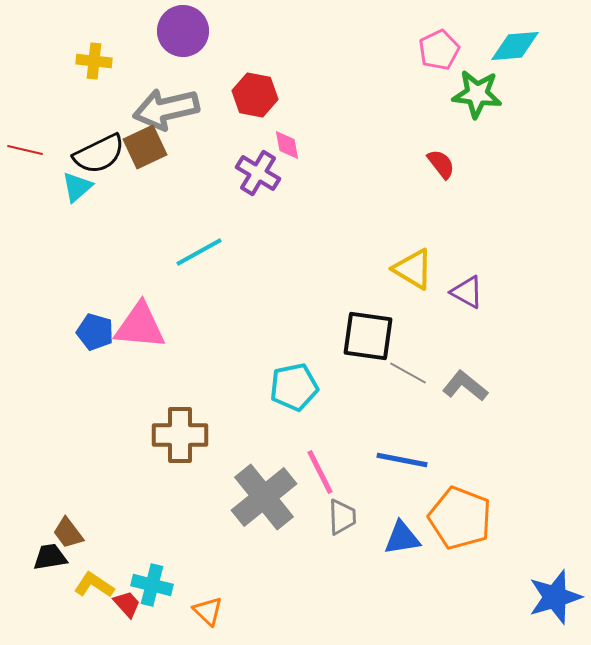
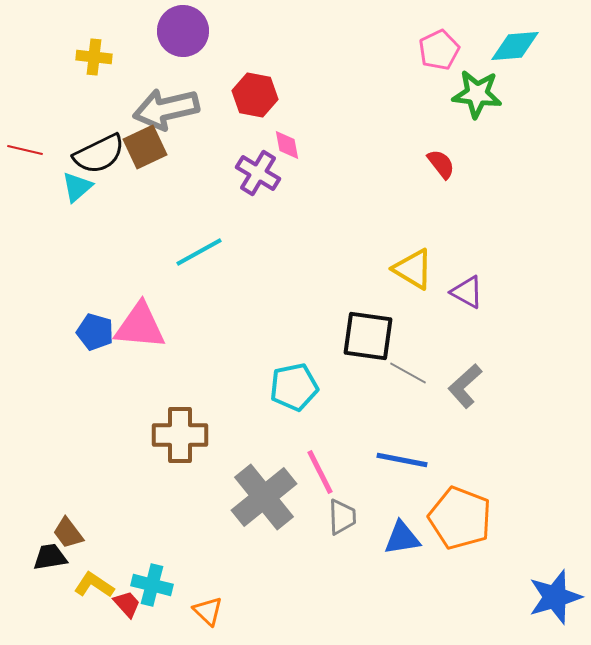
yellow cross: moved 4 px up
gray L-shape: rotated 81 degrees counterclockwise
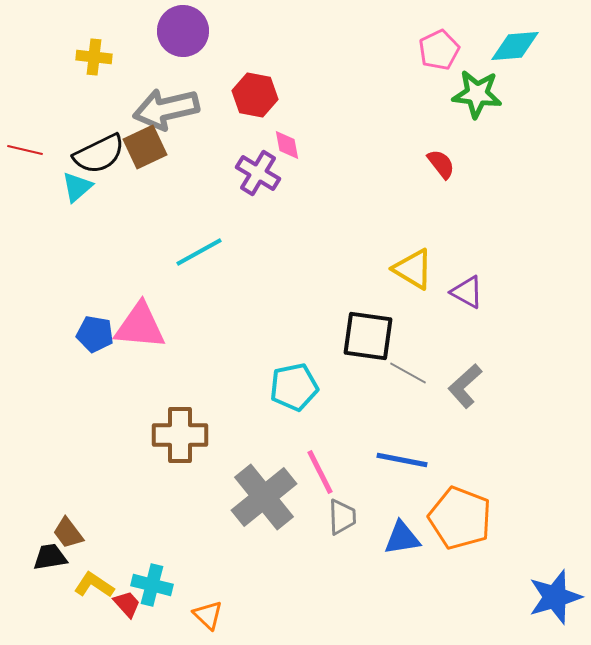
blue pentagon: moved 2 px down; rotated 6 degrees counterclockwise
orange triangle: moved 4 px down
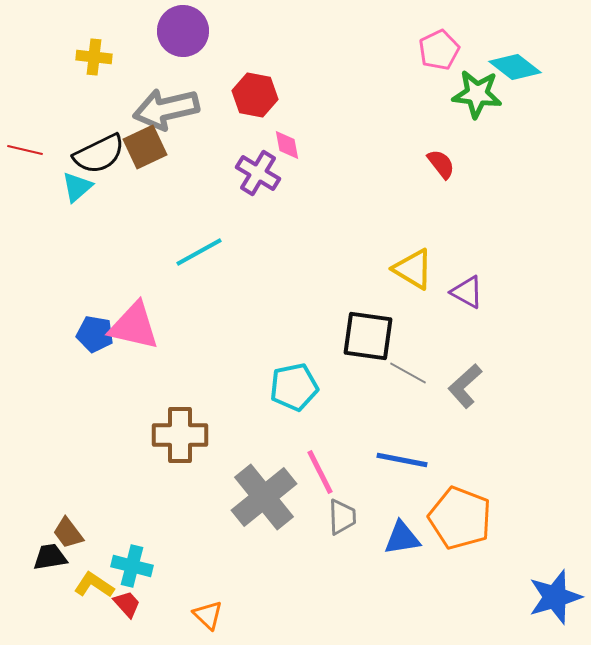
cyan diamond: moved 21 px down; rotated 42 degrees clockwise
pink triangle: moved 6 px left; rotated 8 degrees clockwise
cyan cross: moved 20 px left, 19 px up
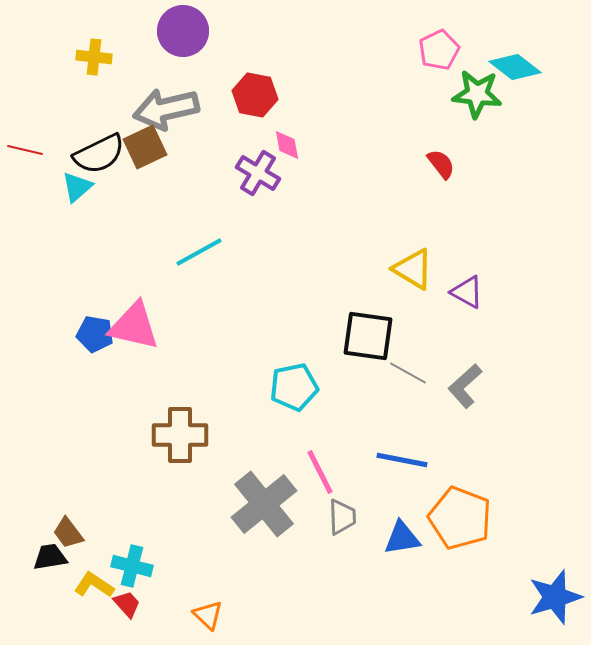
gray cross: moved 7 px down
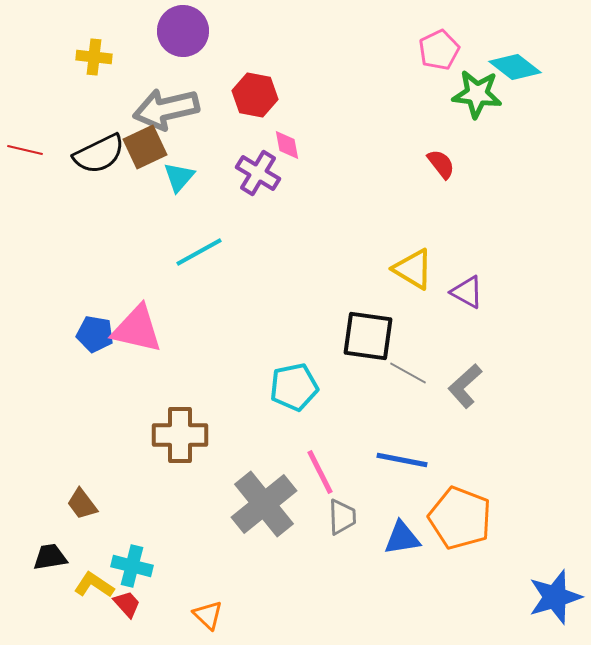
cyan triangle: moved 102 px right, 10 px up; rotated 8 degrees counterclockwise
pink triangle: moved 3 px right, 3 px down
brown trapezoid: moved 14 px right, 29 px up
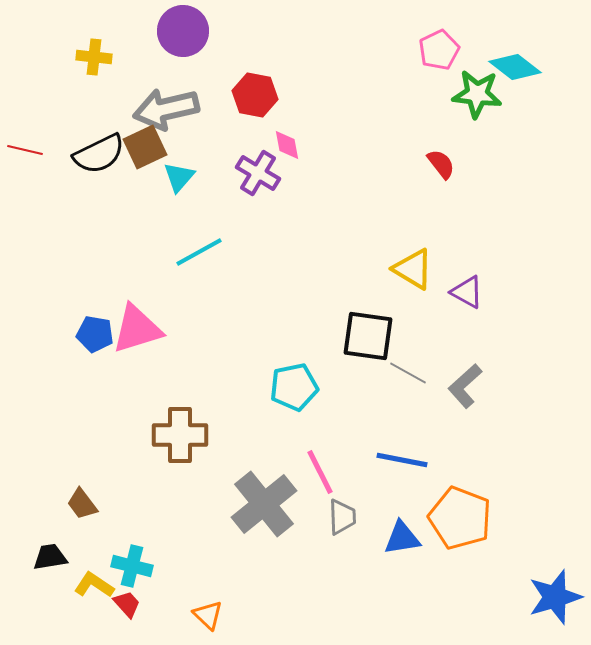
pink triangle: rotated 30 degrees counterclockwise
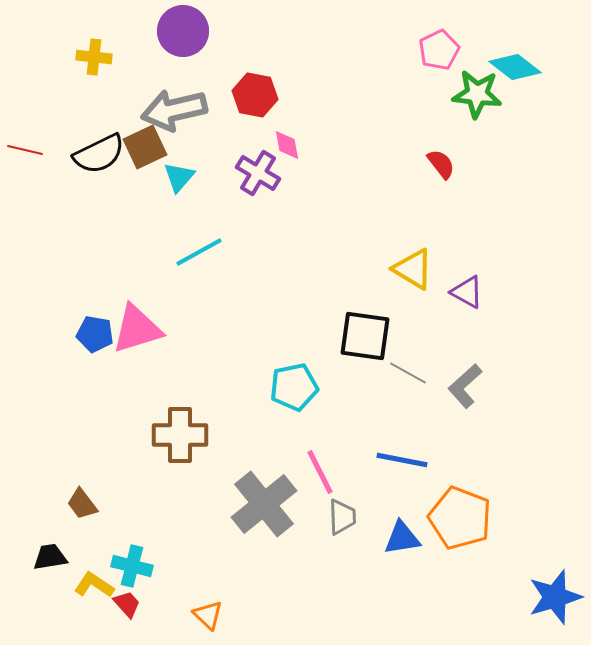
gray arrow: moved 8 px right, 1 px down
black square: moved 3 px left
